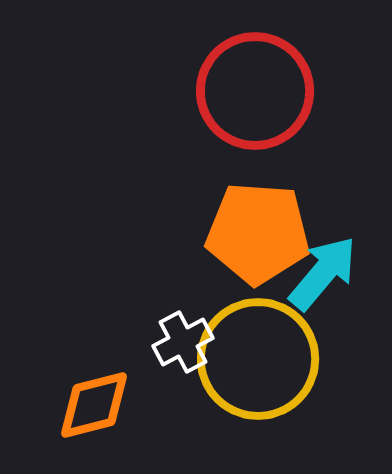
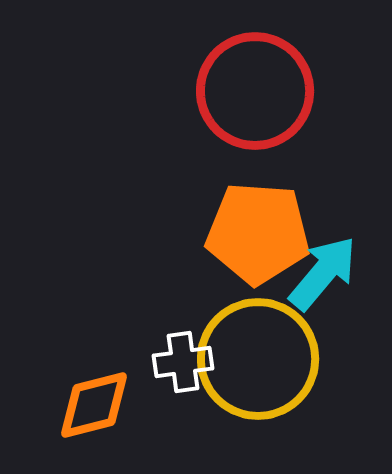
white cross: moved 20 px down; rotated 20 degrees clockwise
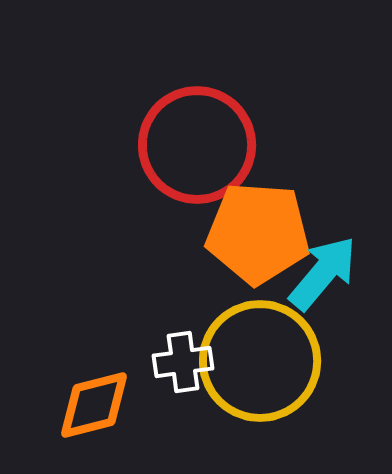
red circle: moved 58 px left, 54 px down
yellow circle: moved 2 px right, 2 px down
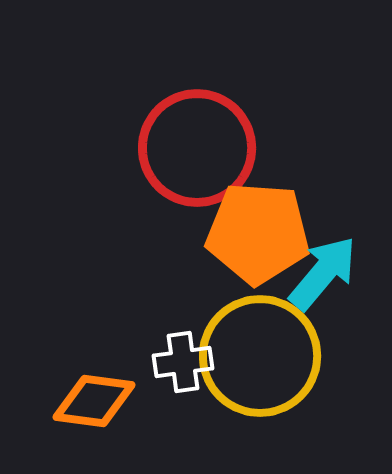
red circle: moved 3 px down
yellow circle: moved 5 px up
orange diamond: moved 4 px up; rotated 22 degrees clockwise
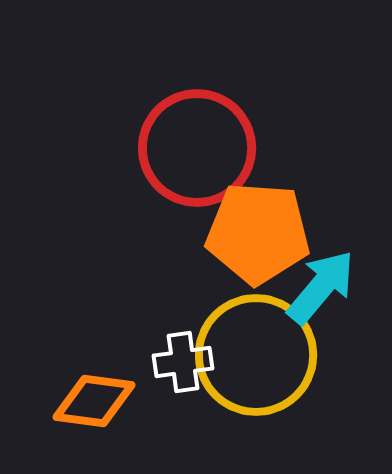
cyan arrow: moved 2 px left, 14 px down
yellow circle: moved 4 px left, 1 px up
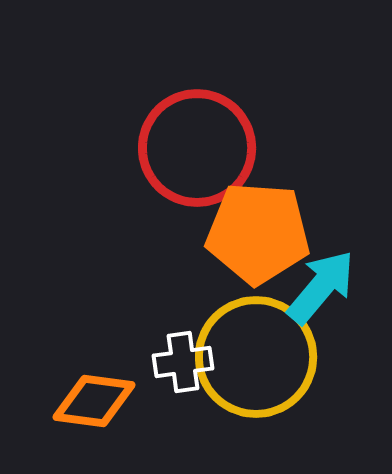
yellow circle: moved 2 px down
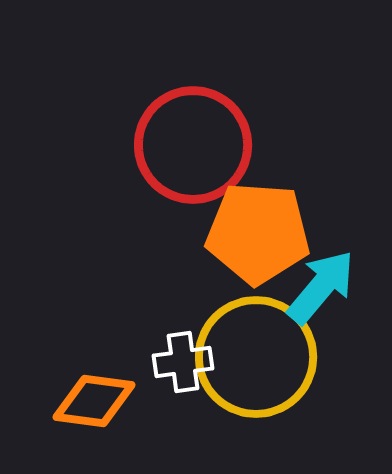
red circle: moved 4 px left, 3 px up
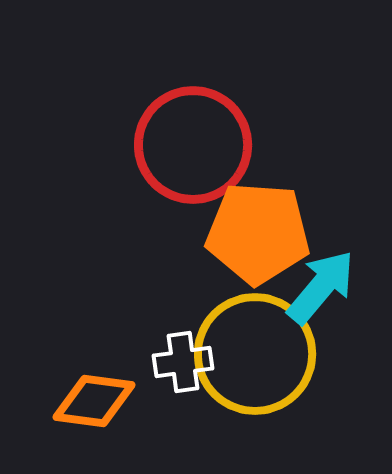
yellow circle: moved 1 px left, 3 px up
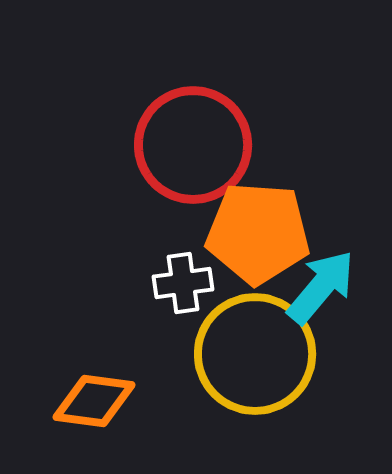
white cross: moved 79 px up
